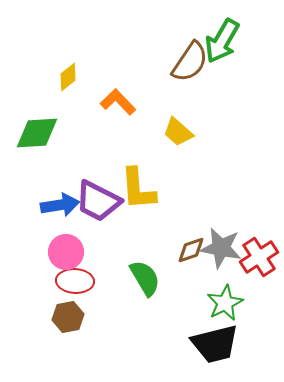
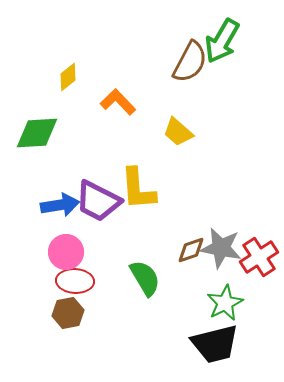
brown semicircle: rotated 6 degrees counterclockwise
brown hexagon: moved 4 px up
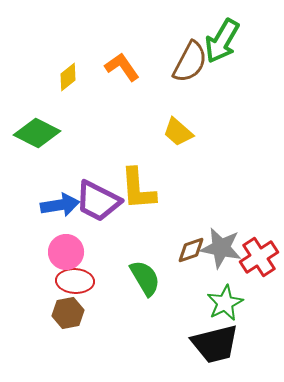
orange L-shape: moved 4 px right, 35 px up; rotated 9 degrees clockwise
green diamond: rotated 30 degrees clockwise
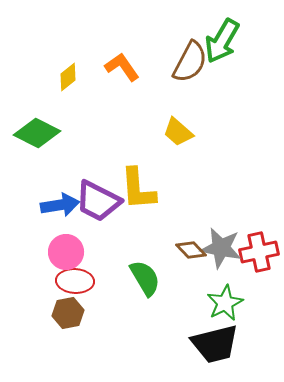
brown diamond: rotated 64 degrees clockwise
red cross: moved 5 px up; rotated 21 degrees clockwise
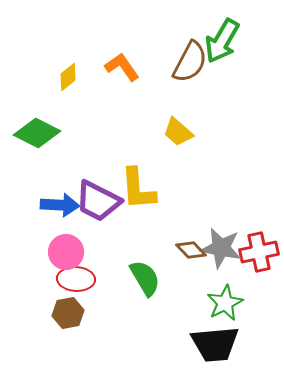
blue arrow: rotated 12 degrees clockwise
red ellipse: moved 1 px right, 2 px up
black trapezoid: rotated 9 degrees clockwise
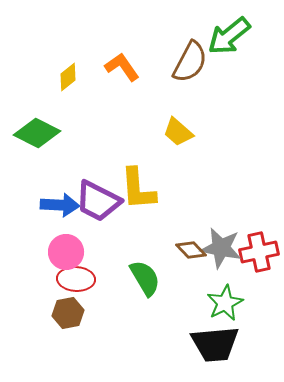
green arrow: moved 7 px right, 5 px up; rotated 21 degrees clockwise
